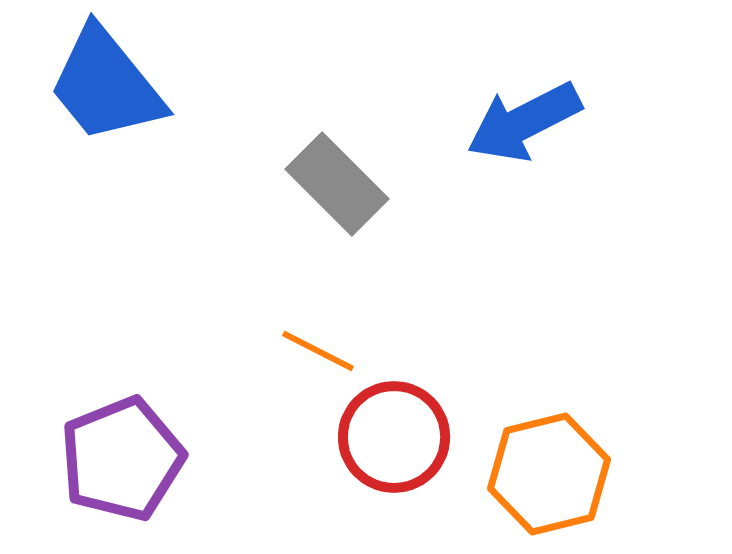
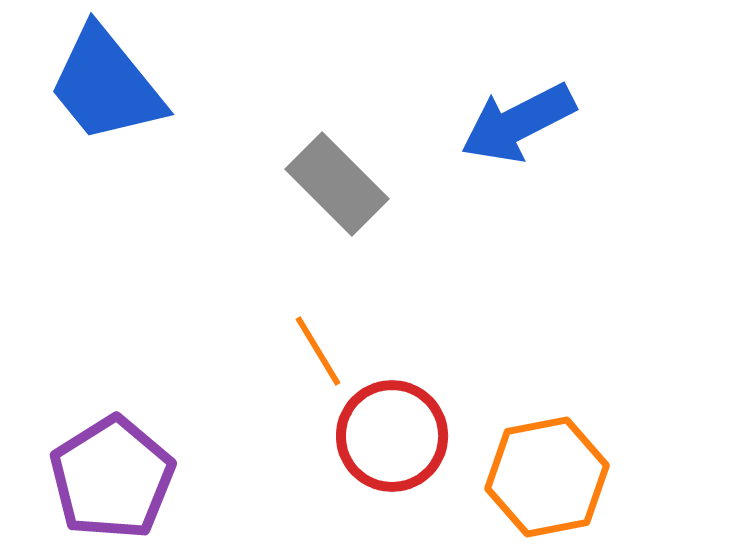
blue arrow: moved 6 px left, 1 px down
orange line: rotated 32 degrees clockwise
red circle: moved 2 px left, 1 px up
purple pentagon: moved 10 px left, 19 px down; rotated 10 degrees counterclockwise
orange hexagon: moved 2 px left, 3 px down; rotated 3 degrees clockwise
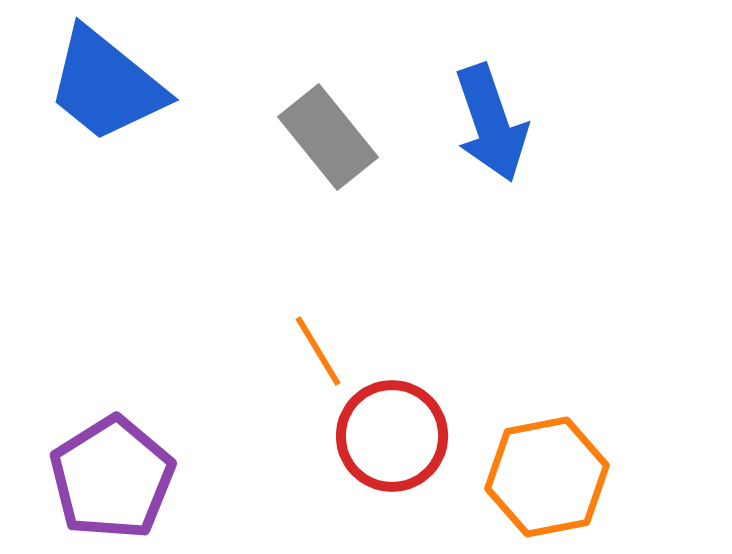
blue trapezoid: rotated 12 degrees counterclockwise
blue arrow: moved 27 px left; rotated 82 degrees counterclockwise
gray rectangle: moved 9 px left, 47 px up; rotated 6 degrees clockwise
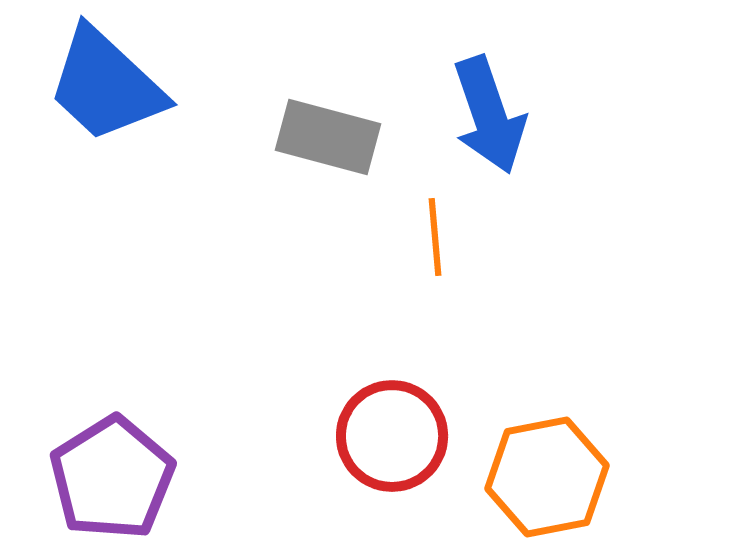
blue trapezoid: rotated 4 degrees clockwise
blue arrow: moved 2 px left, 8 px up
gray rectangle: rotated 36 degrees counterclockwise
orange line: moved 117 px right, 114 px up; rotated 26 degrees clockwise
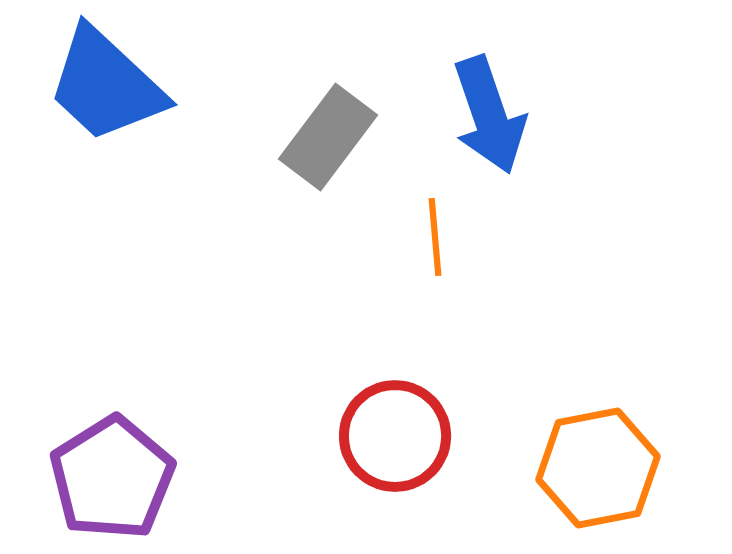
gray rectangle: rotated 68 degrees counterclockwise
red circle: moved 3 px right
orange hexagon: moved 51 px right, 9 px up
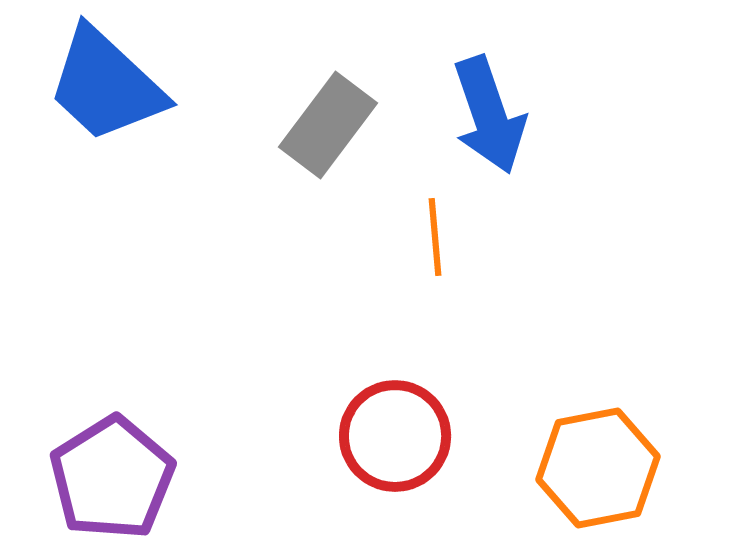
gray rectangle: moved 12 px up
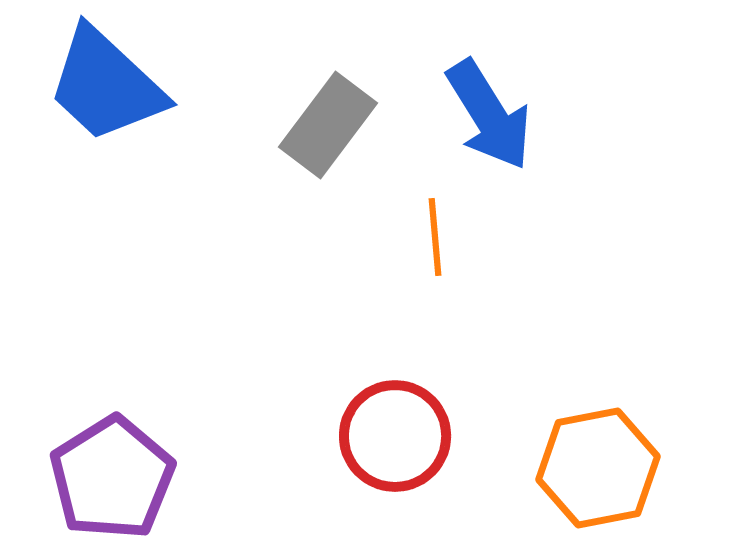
blue arrow: rotated 13 degrees counterclockwise
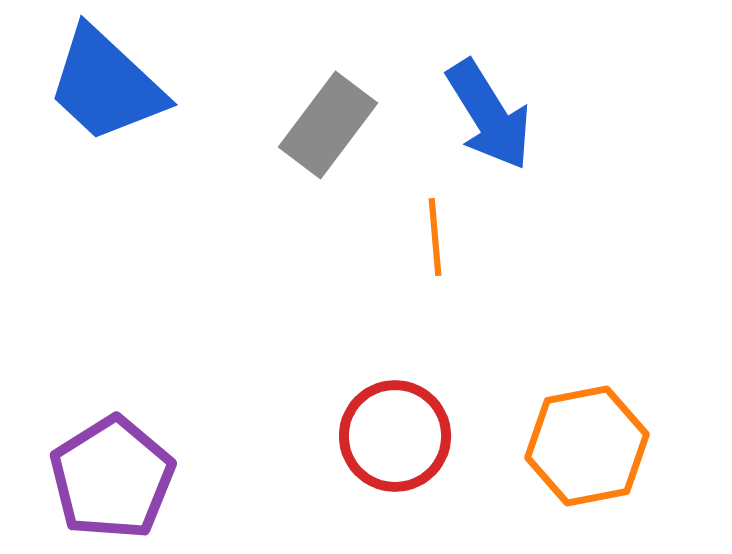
orange hexagon: moved 11 px left, 22 px up
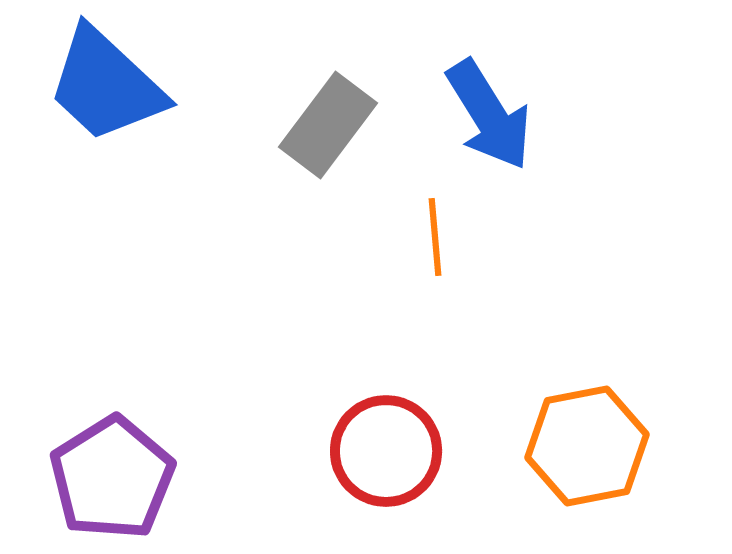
red circle: moved 9 px left, 15 px down
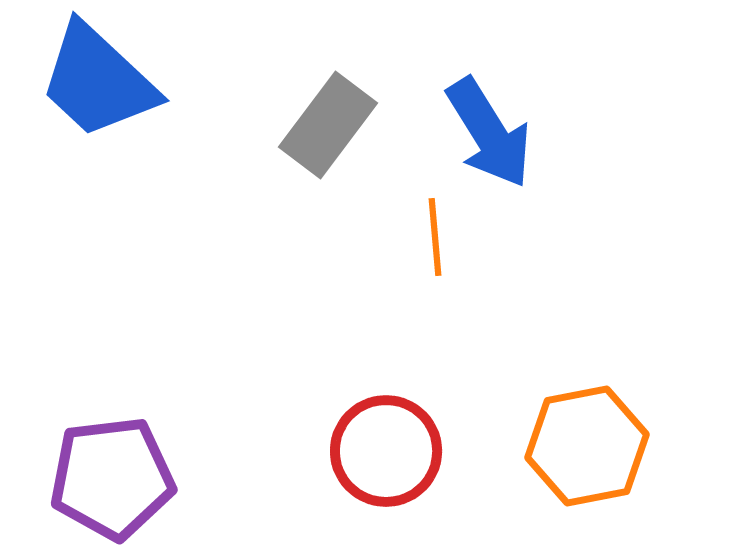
blue trapezoid: moved 8 px left, 4 px up
blue arrow: moved 18 px down
purple pentagon: rotated 25 degrees clockwise
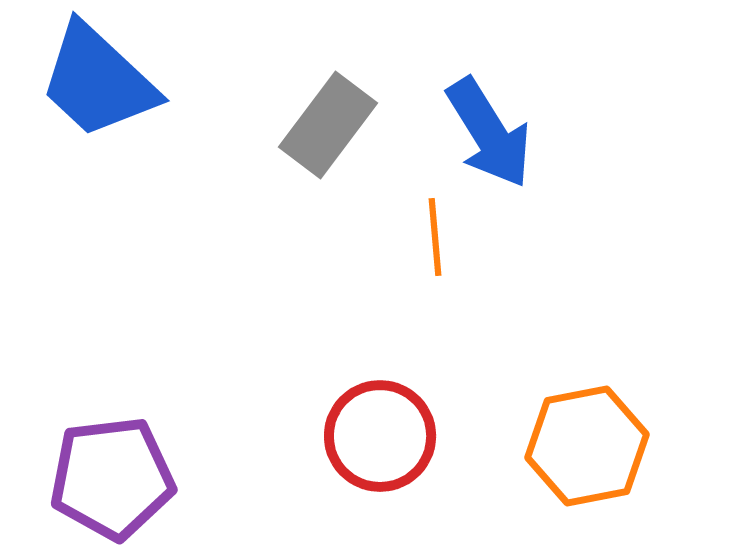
red circle: moved 6 px left, 15 px up
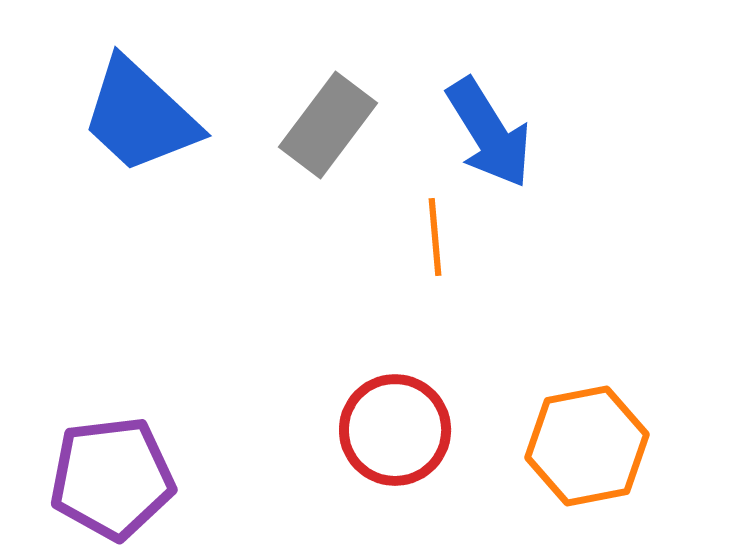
blue trapezoid: moved 42 px right, 35 px down
red circle: moved 15 px right, 6 px up
